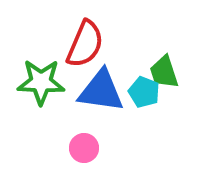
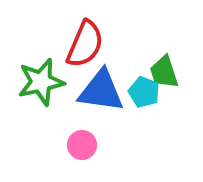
green star: rotated 15 degrees counterclockwise
pink circle: moved 2 px left, 3 px up
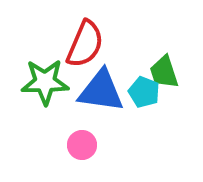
green star: moved 4 px right; rotated 12 degrees clockwise
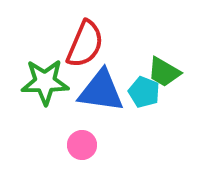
green trapezoid: rotated 42 degrees counterclockwise
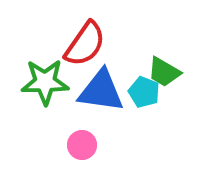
red semicircle: rotated 12 degrees clockwise
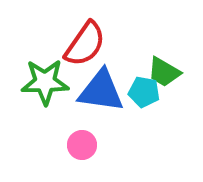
cyan pentagon: rotated 12 degrees counterclockwise
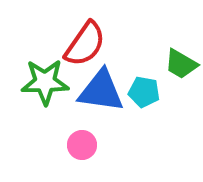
green trapezoid: moved 17 px right, 8 px up
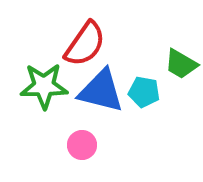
green star: moved 1 px left, 4 px down
blue triangle: rotated 6 degrees clockwise
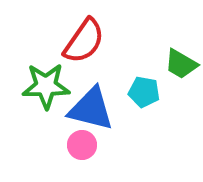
red semicircle: moved 1 px left, 3 px up
green star: moved 2 px right
blue triangle: moved 10 px left, 18 px down
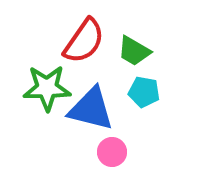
green trapezoid: moved 47 px left, 13 px up
green star: moved 1 px right, 2 px down
pink circle: moved 30 px right, 7 px down
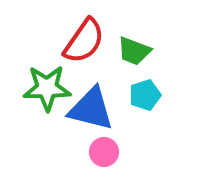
green trapezoid: rotated 9 degrees counterclockwise
cyan pentagon: moved 1 px right, 3 px down; rotated 28 degrees counterclockwise
pink circle: moved 8 px left
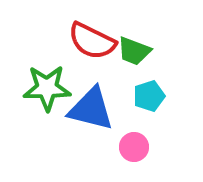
red semicircle: moved 8 px right; rotated 81 degrees clockwise
cyan pentagon: moved 4 px right, 1 px down
pink circle: moved 30 px right, 5 px up
